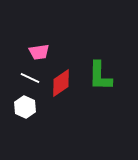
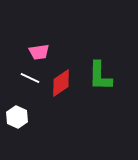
white hexagon: moved 8 px left, 10 px down
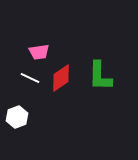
red diamond: moved 5 px up
white hexagon: rotated 15 degrees clockwise
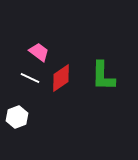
pink trapezoid: rotated 135 degrees counterclockwise
green L-shape: moved 3 px right
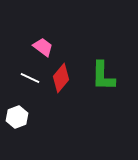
pink trapezoid: moved 4 px right, 5 px up
red diamond: rotated 16 degrees counterclockwise
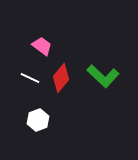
pink trapezoid: moved 1 px left, 1 px up
green L-shape: rotated 48 degrees counterclockwise
white hexagon: moved 21 px right, 3 px down
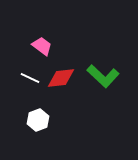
red diamond: rotated 44 degrees clockwise
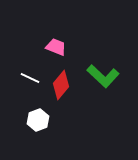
pink trapezoid: moved 14 px right, 1 px down; rotated 15 degrees counterclockwise
red diamond: moved 7 px down; rotated 44 degrees counterclockwise
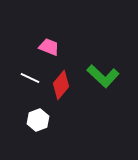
pink trapezoid: moved 7 px left
